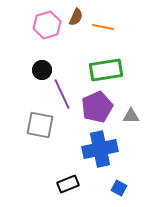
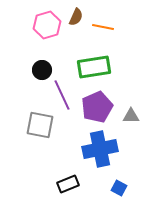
green rectangle: moved 12 px left, 3 px up
purple line: moved 1 px down
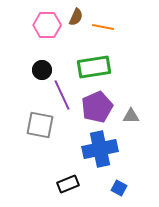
pink hexagon: rotated 16 degrees clockwise
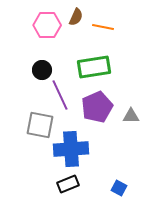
purple line: moved 2 px left
blue cross: moved 29 px left; rotated 8 degrees clockwise
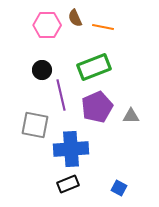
brown semicircle: moved 1 px left, 1 px down; rotated 132 degrees clockwise
green rectangle: rotated 12 degrees counterclockwise
purple line: moved 1 px right; rotated 12 degrees clockwise
gray square: moved 5 px left
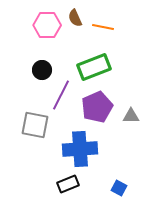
purple line: rotated 40 degrees clockwise
blue cross: moved 9 px right
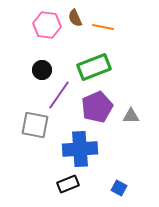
pink hexagon: rotated 8 degrees clockwise
purple line: moved 2 px left; rotated 8 degrees clockwise
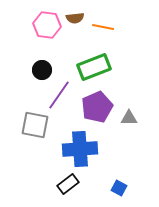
brown semicircle: rotated 72 degrees counterclockwise
gray triangle: moved 2 px left, 2 px down
black rectangle: rotated 15 degrees counterclockwise
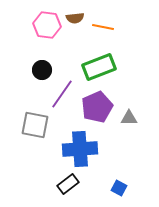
green rectangle: moved 5 px right
purple line: moved 3 px right, 1 px up
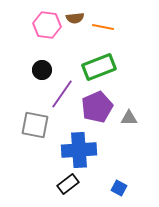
blue cross: moved 1 px left, 1 px down
